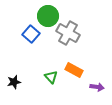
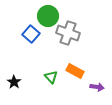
gray cross: rotated 10 degrees counterclockwise
orange rectangle: moved 1 px right, 1 px down
black star: rotated 24 degrees counterclockwise
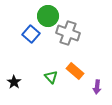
orange rectangle: rotated 12 degrees clockwise
purple arrow: rotated 88 degrees clockwise
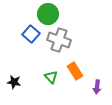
green circle: moved 2 px up
gray cross: moved 9 px left, 7 px down
orange rectangle: rotated 18 degrees clockwise
black star: rotated 24 degrees counterclockwise
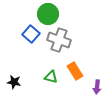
green triangle: rotated 32 degrees counterclockwise
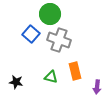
green circle: moved 2 px right
orange rectangle: rotated 18 degrees clockwise
black star: moved 2 px right
